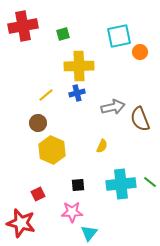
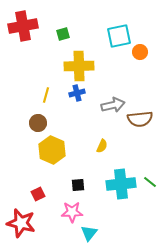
yellow line: rotated 35 degrees counterclockwise
gray arrow: moved 2 px up
brown semicircle: rotated 75 degrees counterclockwise
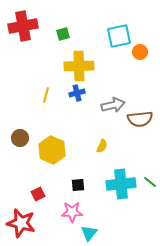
brown circle: moved 18 px left, 15 px down
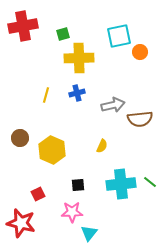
yellow cross: moved 8 px up
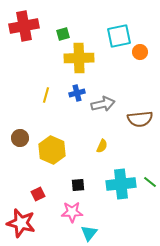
red cross: moved 1 px right
gray arrow: moved 10 px left, 1 px up
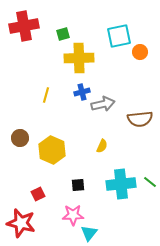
blue cross: moved 5 px right, 1 px up
pink star: moved 1 px right, 3 px down
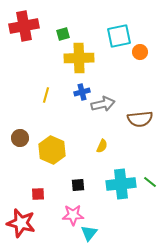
red square: rotated 24 degrees clockwise
